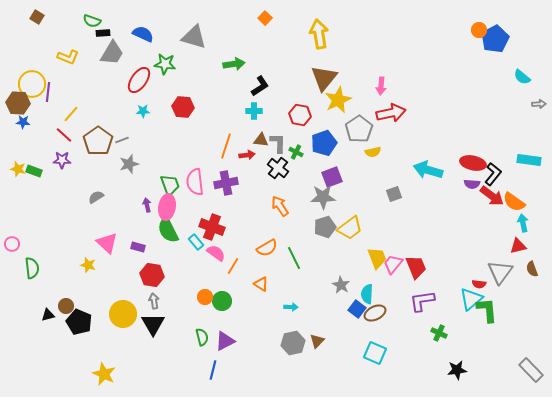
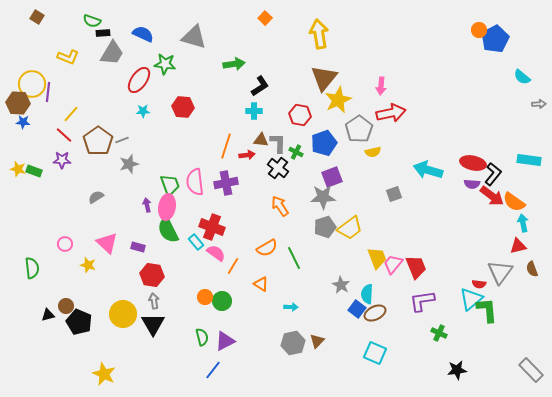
pink circle at (12, 244): moved 53 px right
blue line at (213, 370): rotated 24 degrees clockwise
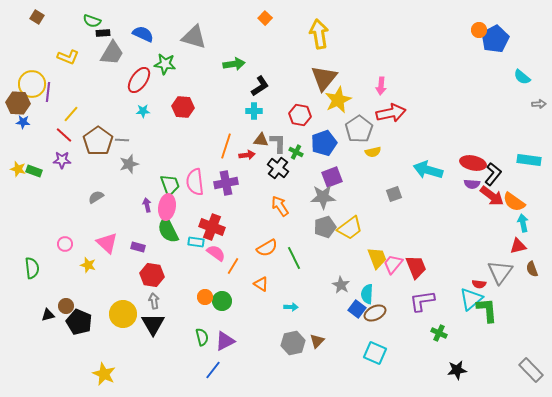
gray line at (122, 140): rotated 24 degrees clockwise
cyan rectangle at (196, 242): rotated 42 degrees counterclockwise
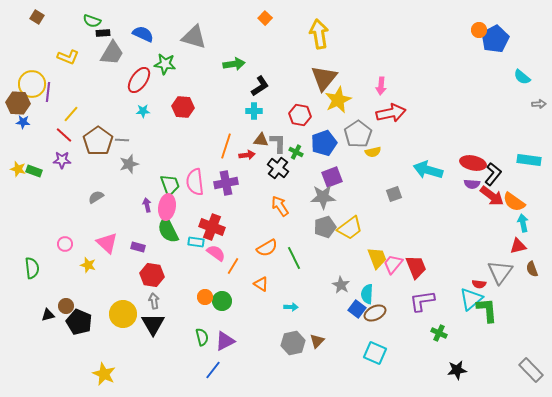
gray pentagon at (359, 129): moved 1 px left, 5 px down
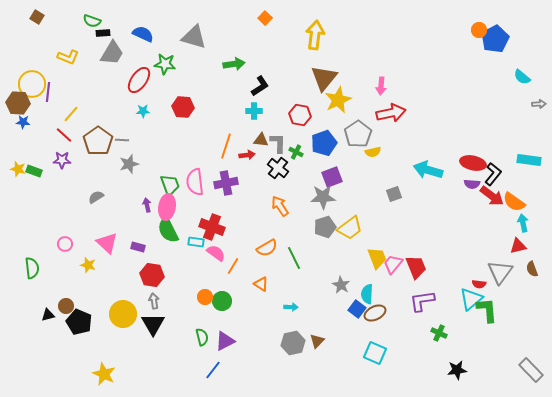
yellow arrow at (319, 34): moved 4 px left, 1 px down; rotated 16 degrees clockwise
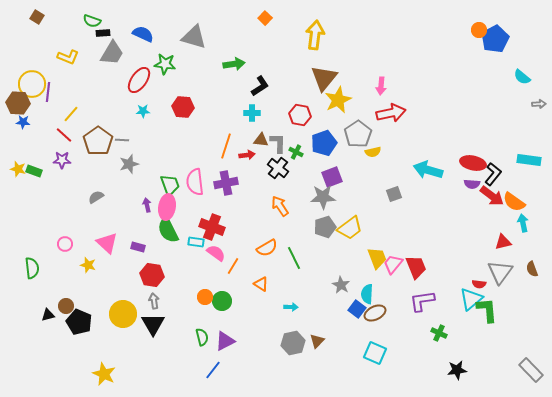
cyan cross at (254, 111): moved 2 px left, 2 px down
red triangle at (518, 246): moved 15 px left, 4 px up
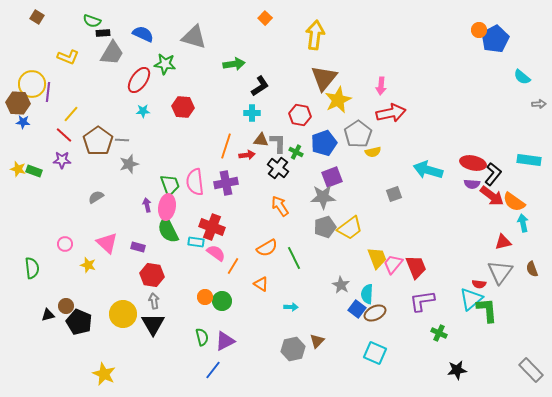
gray hexagon at (293, 343): moved 6 px down
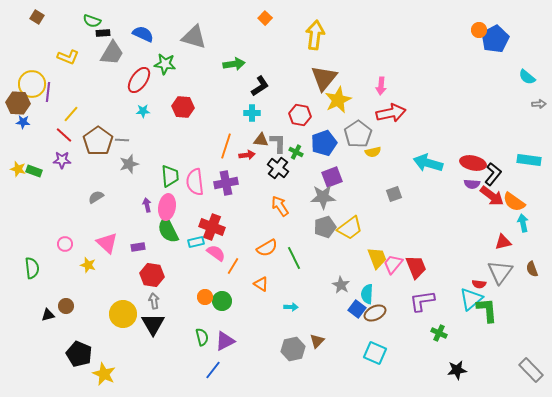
cyan semicircle at (522, 77): moved 5 px right
cyan arrow at (428, 170): moved 7 px up
green trapezoid at (170, 185): moved 9 px up; rotated 15 degrees clockwise
cyan rectangle at (196, 242): rotated 21 degrees counterclockwise
purple rectangle at (138, 247): rotated 24 degrees counterclockwise
black pentagon at (79, 322): moved 32 px down
